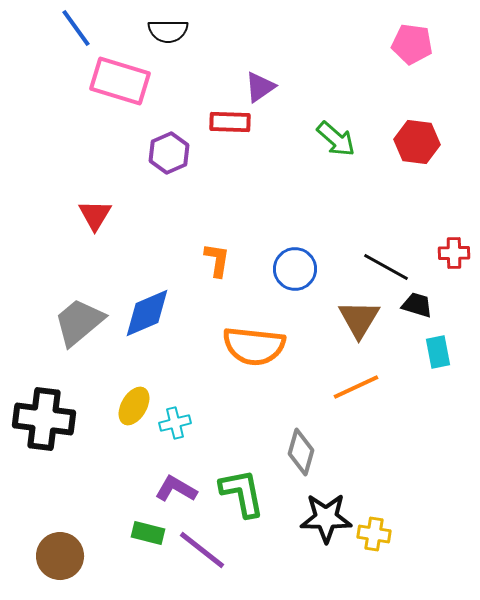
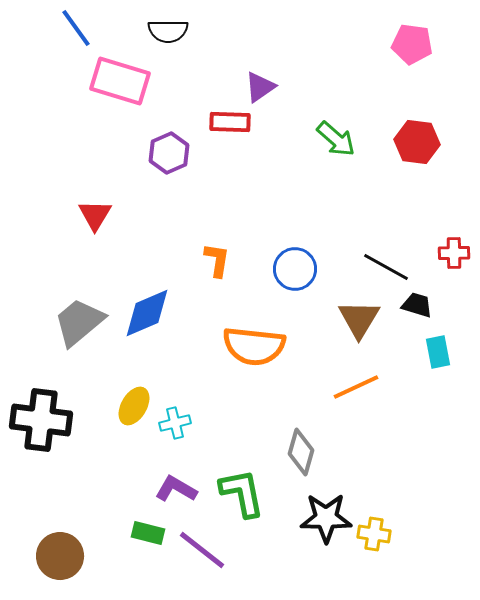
black cross: moved 3 px left, 1 px down
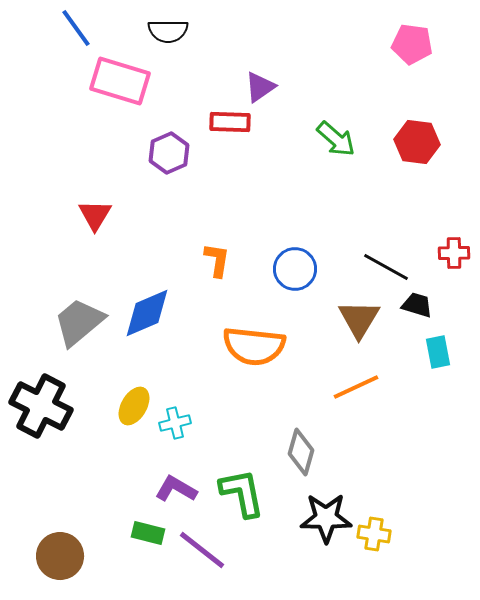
black cross: moved 14 px up; rotated 20 degrees clockwise
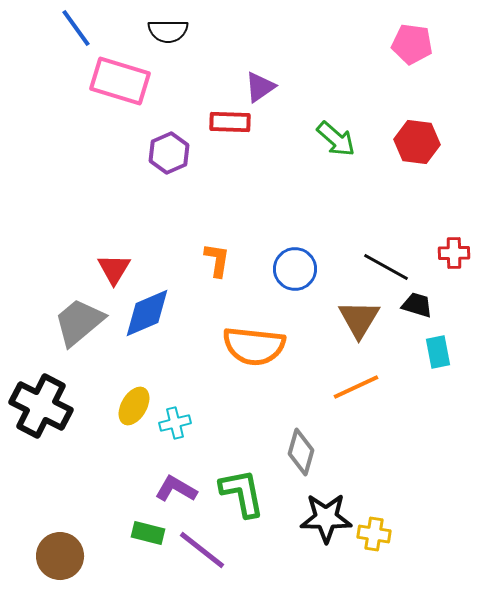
red triangle: moved 19 px right, 54 px down
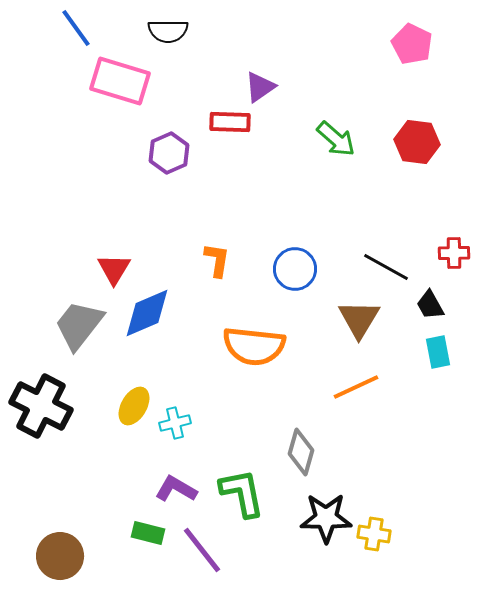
pink pentagon: rotated 18 degrees clockwise
black trapezoid: moved 13 px right; rotated 136 degrees counterclockwise
gray trapezoid: moved 3 px down; rotated 12 degrees counterclockwise
purple line: rotated 14 degrees clockwise
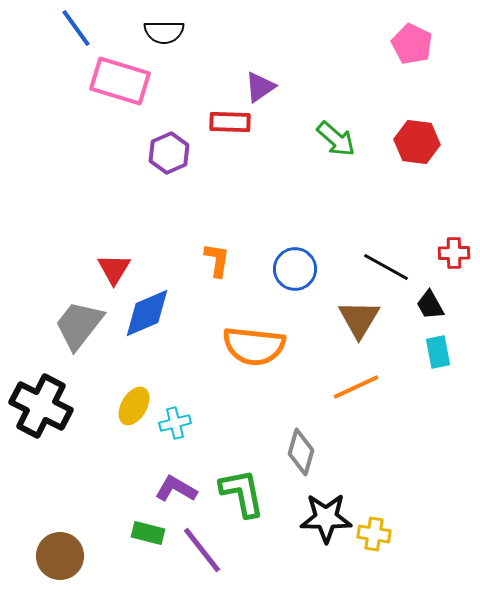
black semicircle: moved 4 px left, 1 px down
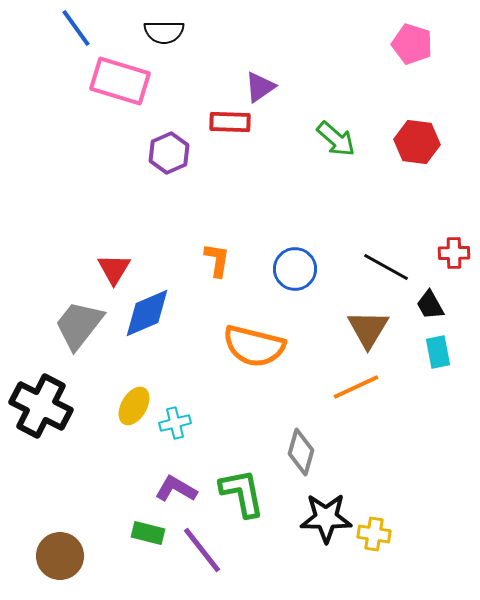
pink pentagon: rotated 9 degrees counterclockwise
brown triangle: moved 9 px right, 10 px down
orange semicircle: rotated 8 degrees clockwise
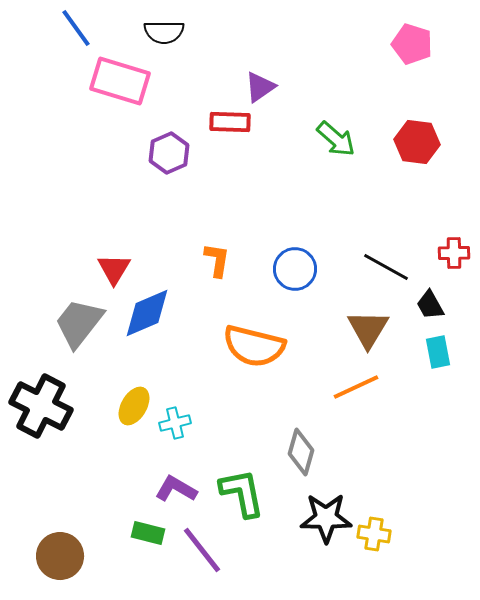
gray trapezoid: moved 2 px up
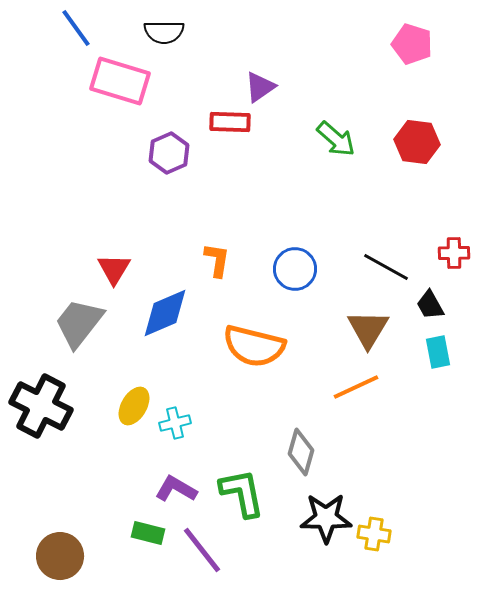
blue diamond: moved 18 px right
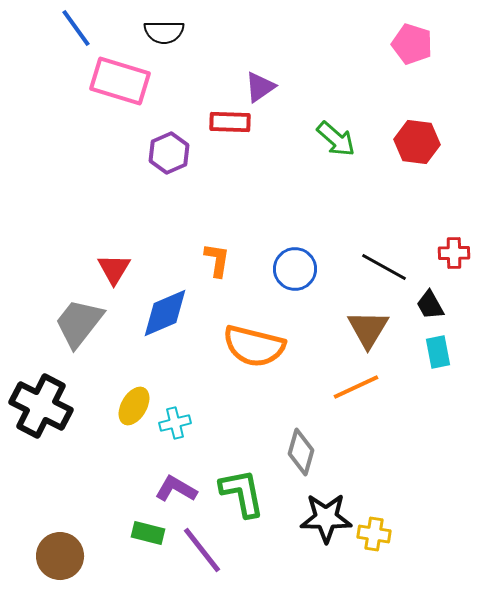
black line: moved 2 px left
